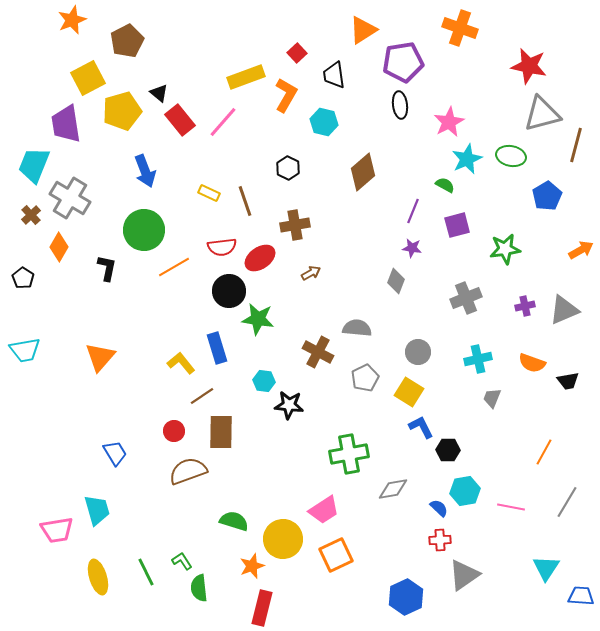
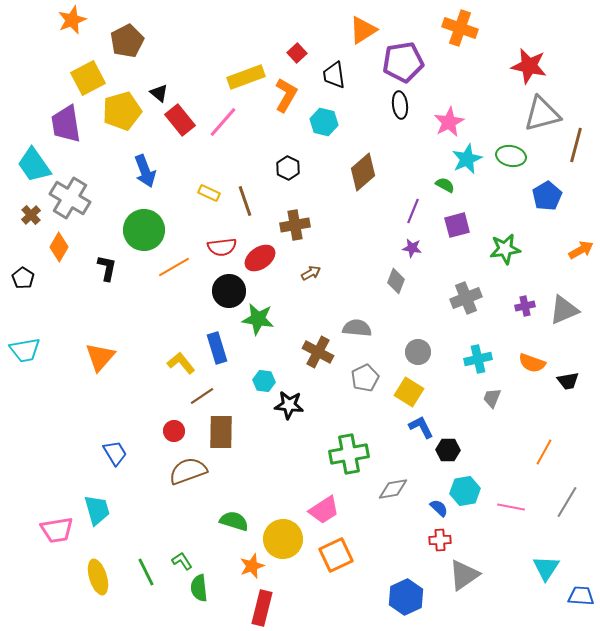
cyan trapezoid at (34, 165): rotated 57 degrees counterclockwise
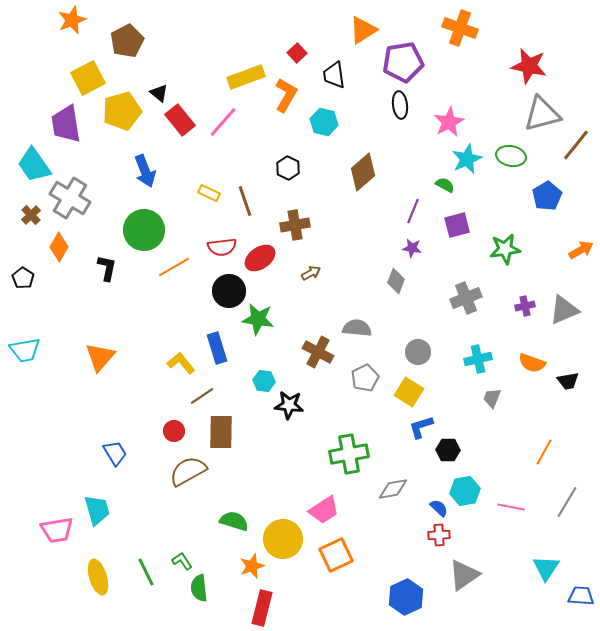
brown line at (576, 145): rotated 24 degrees clockwise
blue L-shape at (421, 427): rotated 80 degrees counterclockwise
brown semicircle at (188, 471): rotated 9 degrees counterclockwise
red cross at (440, 540): moved 1 px left, 5 px up
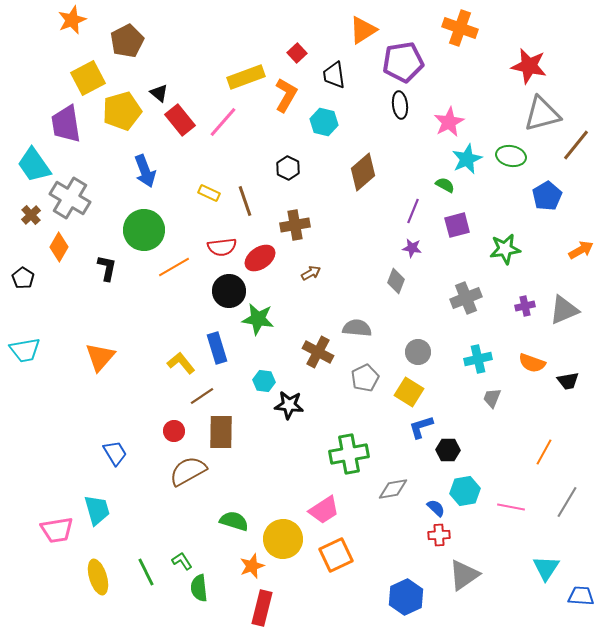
blue semicircle at (439, 508): moved 3 px left
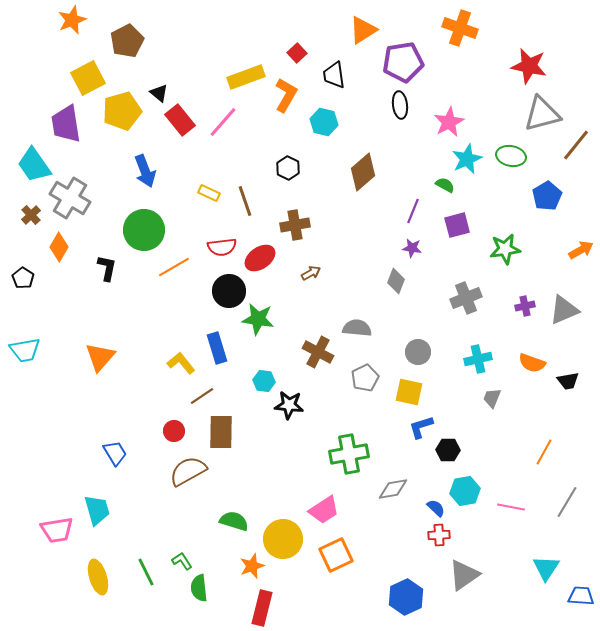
yellow square at (409, 392): rotated 20 degrees counterclockwise
